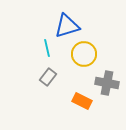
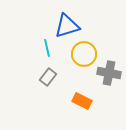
gray cross: moved 2 px right, 10 px up
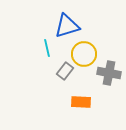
gray rectangle: moved 17 px right, 6 px up
orange rectangle: moved 1 px left, 1 px down; rotated 24 degrees counterclockwise
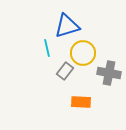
yellow circle: moved 1 px left, 1 px up
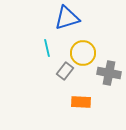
blue triangle: moved 8 px up
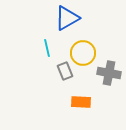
blue triangle: rotated 12 degrees counterclockwise
gray rectangle: rotated 60 degrees counterclockwise
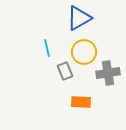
blue triangle: moved 12 px right
yellow circle: moved 1 px right, 1 px up
gray cross: moved 1 px left; rotated 20 degrees counterclockwise
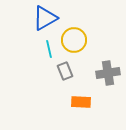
blue triangle: moved 34 px left
cyan line: moved 2 px right, 1 px down
yellow circle: moved 10 px left, 12 px up
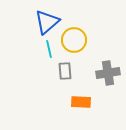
blue triangle: moved 2 px right, 4 px down; rotated 12 degrees counterclockwise
gray rectangle: rotated 18 degrees clockwise
